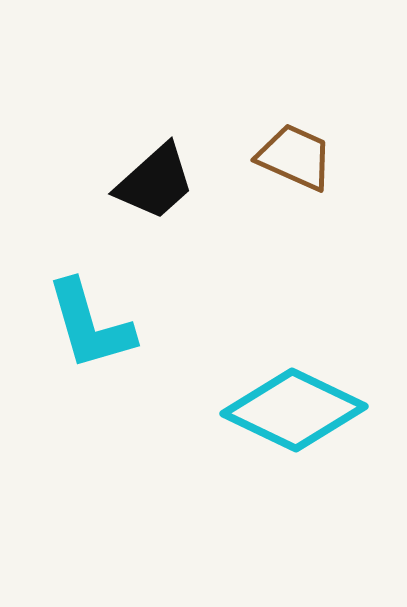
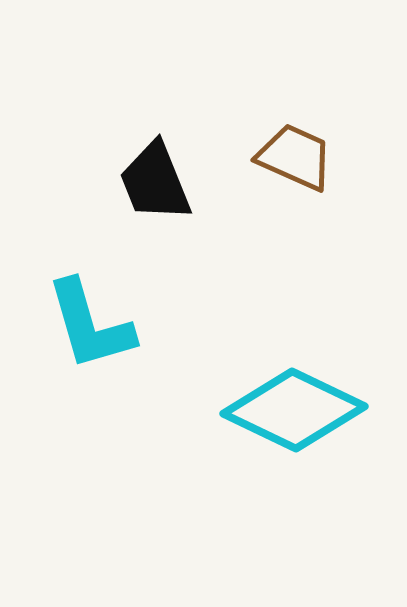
black trapezoid: rotated 110 degrees clockwise
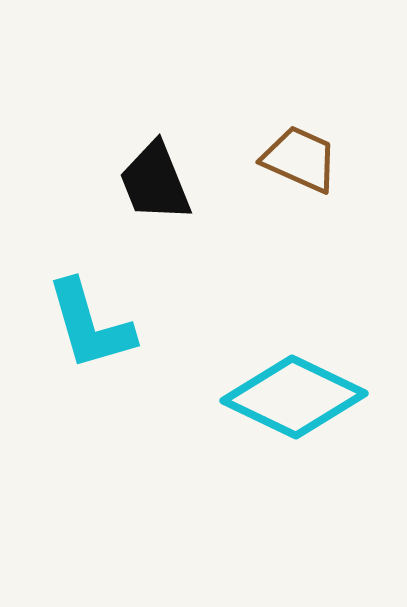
brown trapezoid: moved 5 px right, 2 px down
cyan diamond: moved 13 px up
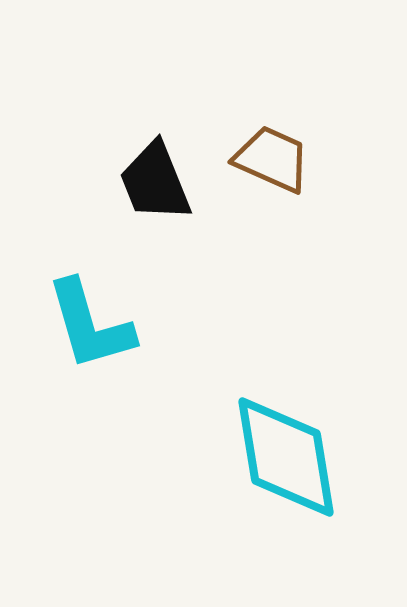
brown trapezoid: moved 28 px left
cyan diamond: moved 8 px left, 60 px down; rotated 55 degrees clockwise
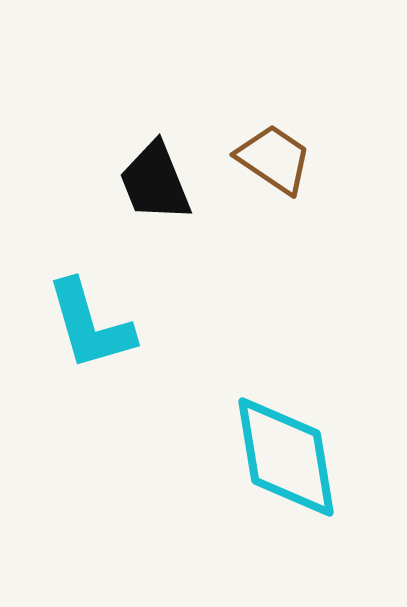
brown trapezoid: moved 2 px right; rotated 10 degrees clockwise
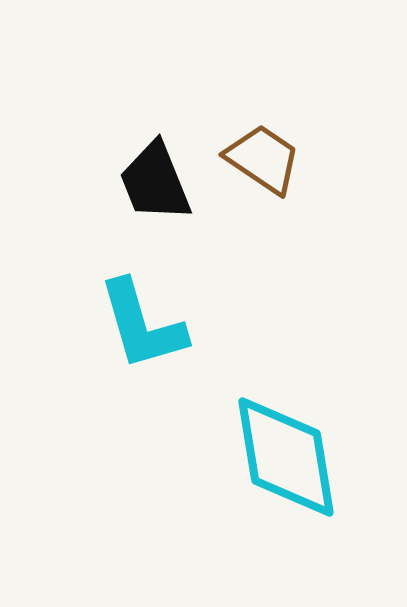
brown trapezoid: moved 11 px left
cyan L-shape: moved 52 px right
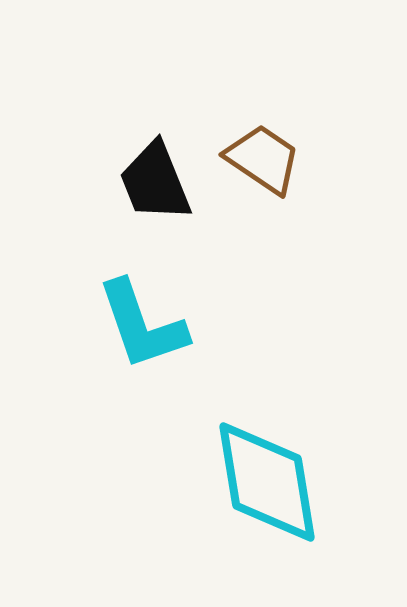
cyan L-shape: rotated 3 degrees counterclockwise
cyan diamond: moved 19 px left, 25 px down
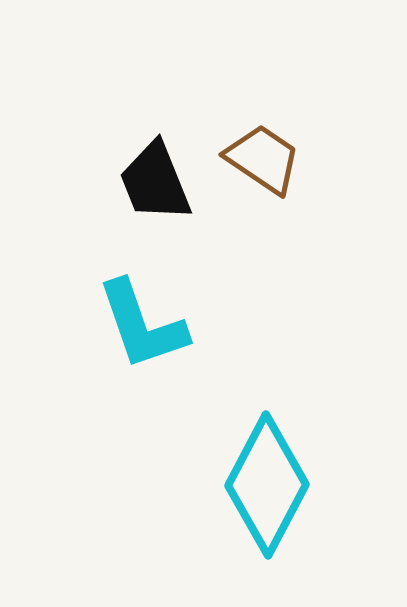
cyan diamond: moved 3 px down; rotated 37 degrees clockwise
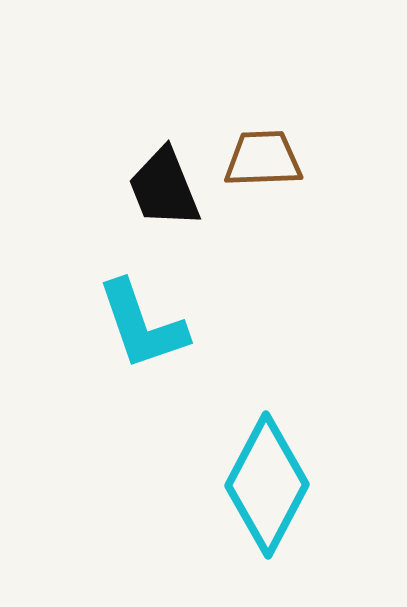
brown trapezoid: rotated 36 degrees counterclockwise
black trapezoid: moved 9 px right, 6 px down
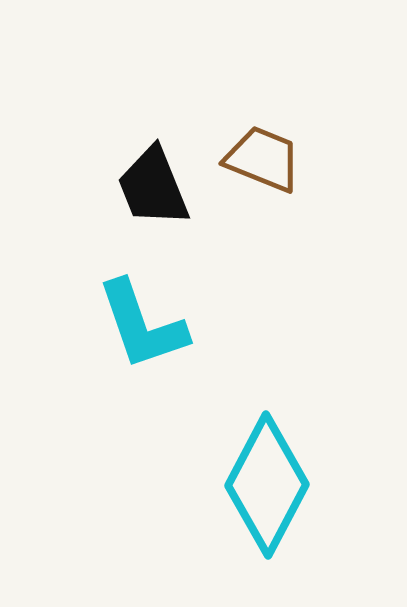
brown trapezoid: rotated 24 degrees clockwise
black trapezoid: moved 11 px left, 1 px up
